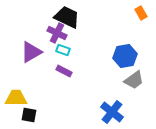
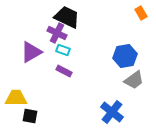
black square: moved 1 px right, 1 px down
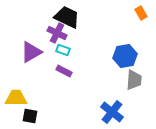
gray trapezoid: rotated 50 degrees counterclockwise
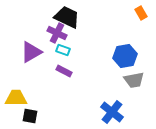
gray trapezoid: rotated 75 degrees clockwise
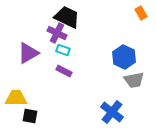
purple triangle: moved 3 px left, 1 px down
blue hexagon: moved 1 px left, 1 px down; rotated 25 degrees counterclockwise
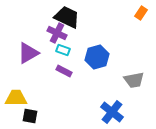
orange rectangle: rotated 64 degrees clockwise
blue hexagon: moved 27 px left; rotated 20 degrees clockwise
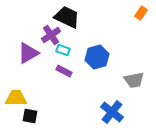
purple cross: moved 6 px left, 2 px down; rotated 30 degrees clockwise
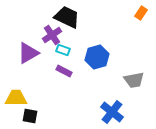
purple cross: moved 1 px right
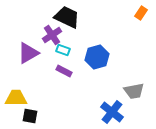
gray trapezoid: moved 11 px down
